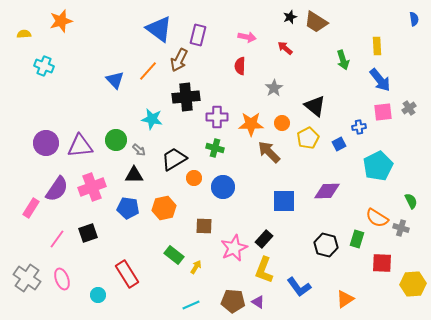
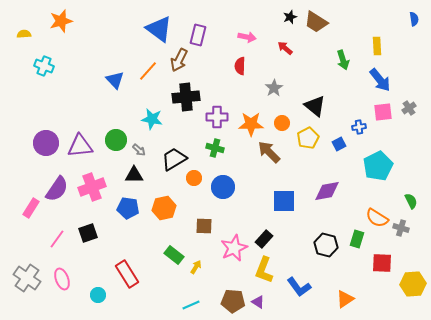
purple diamond at (327, 191): rotated 8 degrees counterclockwise
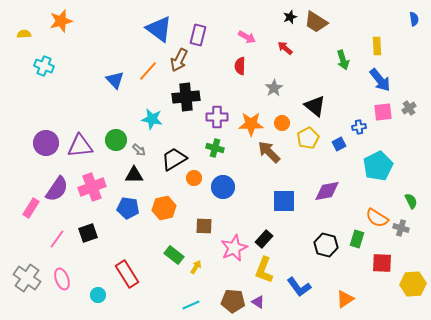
pink arrow at (247, 37): rotated 18 degrees clockwise
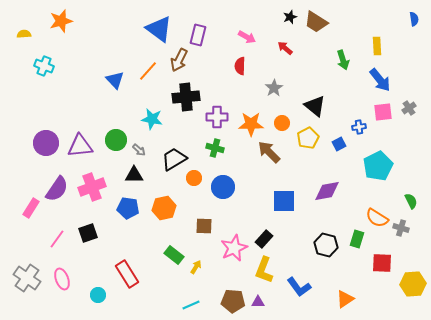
purple triangle at (258, 302): rotated 32 degrees counterclockwise
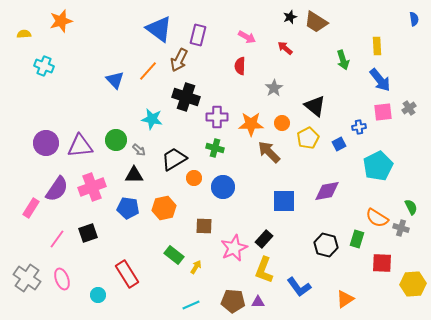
black cross at (186, 97): rotated 24 degrees clockwise
green semicircle at (411, 201): moved 6 px down
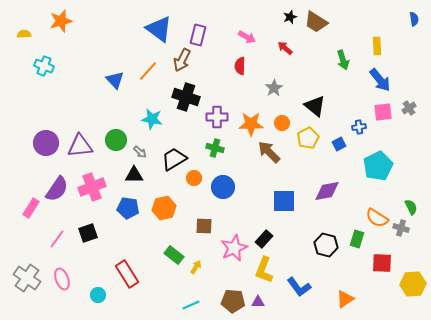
brown arrow at (179, 60): moved 3 px right
gray arrow at (139, 150): moved 1 px right, 2 px down
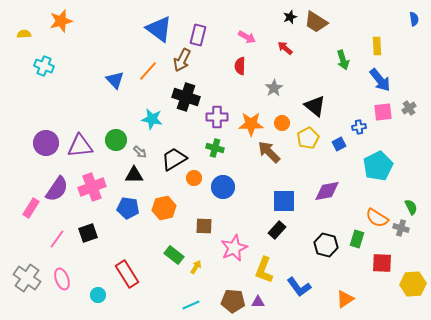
black rectangle at (264, 239): moved 13 px right, 9 px up
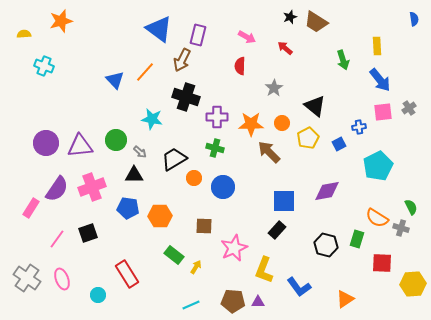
orange line at (148, 71): moved 3 px left, 1 px down
orange hexagon at (164, 208): moved 4 px left, 8 px down; rotated 10 degrees clockwise
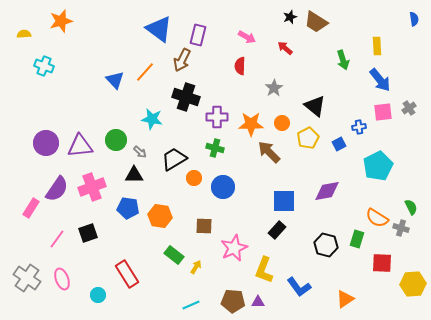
orange hexagon at (160, 216): rotated 10 degrees clockwise
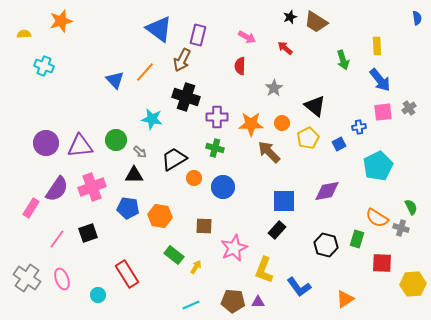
blue semicircle at (414, 19): moved 3 px right, 1 px up
